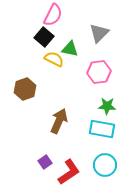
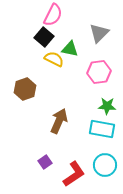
red L-shape: moved 5 px right, 2 px down
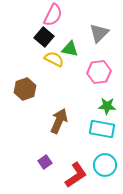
red L-shape: moved 2 px right, 1 px down
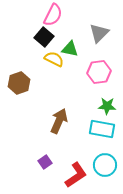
brown hexagon: moved 6 px left, 6 px up
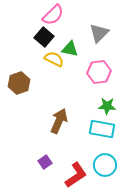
pink semicircle: rotated 20 degrees clockwise
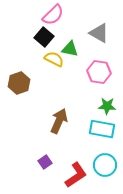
gray triangle: rotated 45 degrees counterclockwise
pink hexagon: rotated 15 degrees clockwise
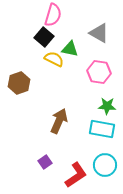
pink semicircle: rotated 30 degrees counterclockwise
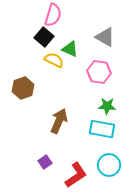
gray triangle: moved 6 px right, 4 px down
green triangle: rotated 12 degrees clockwise
yellow semicircle: moved 1 px down
brown hexagon: moved 4 px right, 5 px down
cyan circle: moved 4 px right
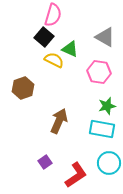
green star: rotated 18 degrees counterclockwise
cyan circle: moved 2 px up
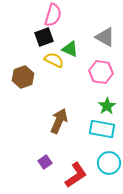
black square: rotated 30 degrees clockwise
pink hexagon: moved 2 px right
brown hexagon: moved 11 px up
green star: rotated 18 degrees counterclockwise
